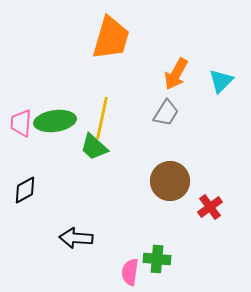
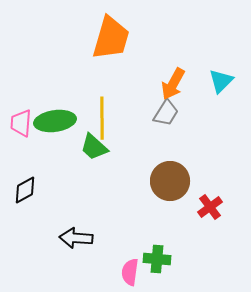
orange arrow: moved 3 px left, 10 px down
yellow line: rotated 12 degrees counterclockwise
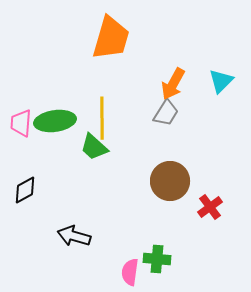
black arrow: moved 2 px left, 2 px up; rotated 12 degrees clockwise
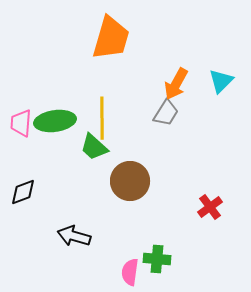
orange arrow: moved 3 px right
brown circle: moved 40 px left
black diamond: moved 2 px left, 2 px down; rotated 8 degrees clockwise
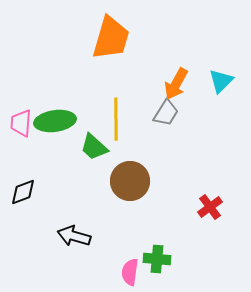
yellow line: moved 14 px right, 1 px down
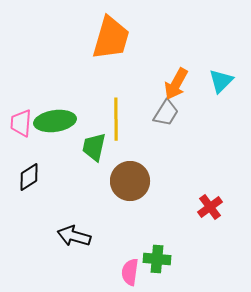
green trapezoid: rotated 60 degrees clockwise
black diamond: moved 6 px right, 15 px up; rotated 12 degrees counterclockwise
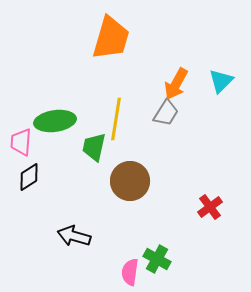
yellow line: rotated 9 degrees clockwise
pink trapezoid: moved 19 px down
green cross: rotated 24 degrees clockwise
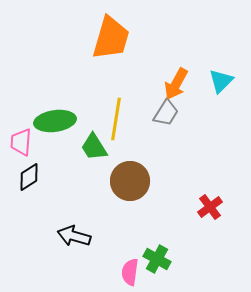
green trapezoid: rotated 44 degrees counterclockwise
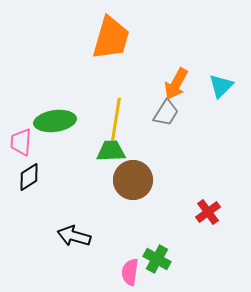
cyan triangle: moved 5 px down
green trapezoid: moved 17 px right, 4 px down; rotated 120 degrees clockwise
brown circle: moved 3 px right, 1 px up
red cross: moved 2 px left, 5 px down
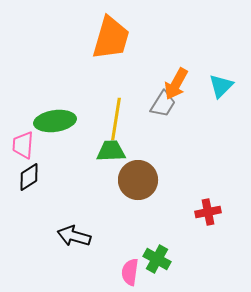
gray trapezoid: moved 3 px left, 9 px up
pink trapezoid: moved 2 px right, 3 px down
brown circle: moved 5 px right
red cross: rotated 25 degrees clockwise
